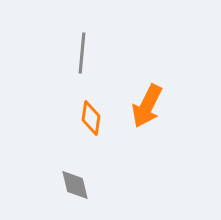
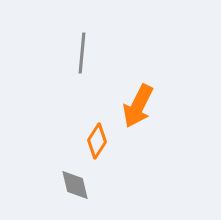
orange arrow: moved 9 px left
orange diamond: moved 6 px right, 23 px down; rotated 24 degrees clockwise
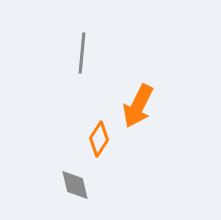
orange diamond: moved 2 px right, 2 px up
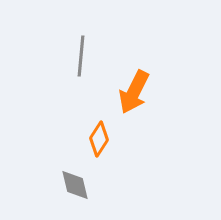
gray line: moved 1 px left, 3 px down
orange arrow: moved 4 px left, 14 px up
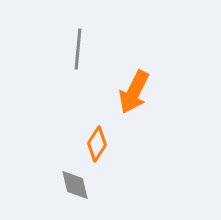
gray line: moved 3 px left, 7 px up
orange diamond: moved 2 px left, 5 px down
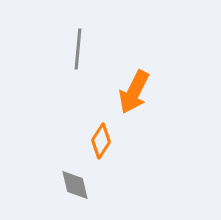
orange diamond: moved 4 px right, 3 px up
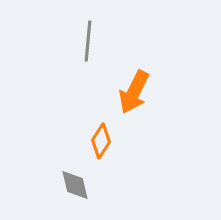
gray line: moved 10 px right, 8 px up
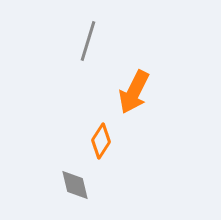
gray line: rotated 12 degrees clockwise
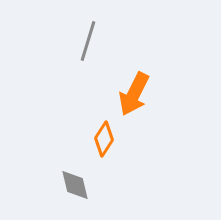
orange arrow: moved 2 px down
orange diamond: moved 3 px right, 2 px up
